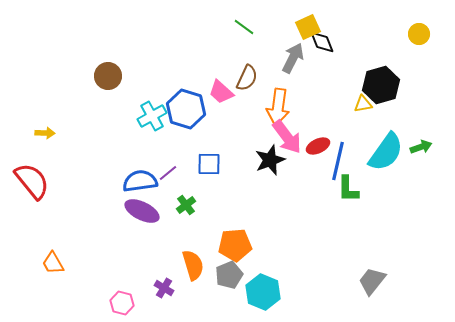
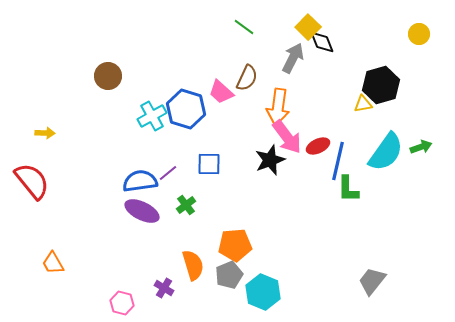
yellow square: rotated 20 degrees counterclockwise
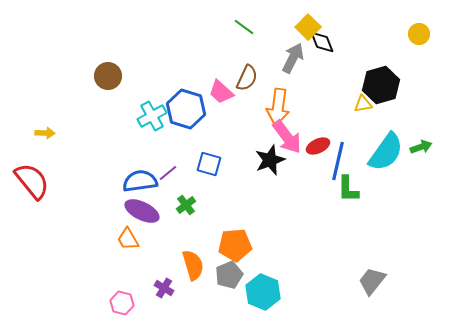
blue square: rotated 15 degrees clockwise
orange trapezoid: moved 75 px right, 24 px up
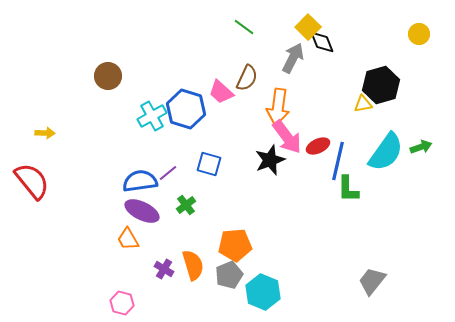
purple cross: moved 19 px up
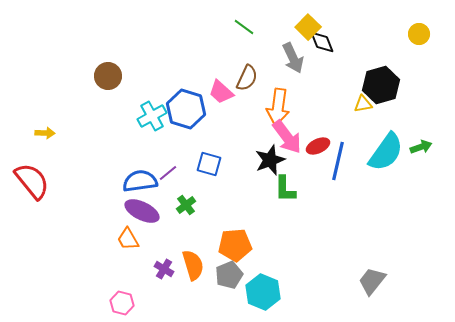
gray arrow: rotated 128 degrees clockwise
green L-shape: moved 63 px left
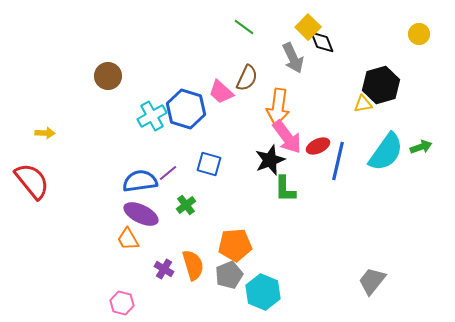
purple ellipse: moved 1 px left, 3 px down
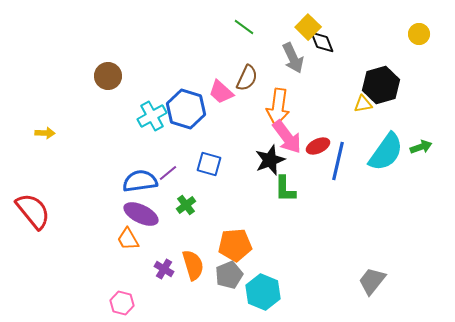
red semicircle: moved 1 px right, 30 px down
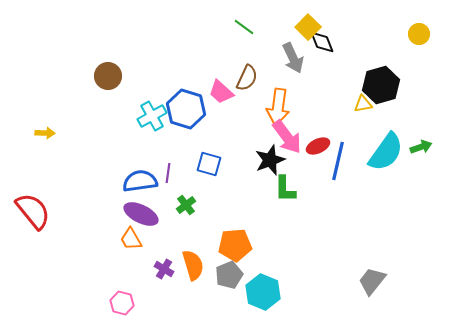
purple line: rotated 42 degrees counterclockwise
orange trapezoid: moved 3 px right
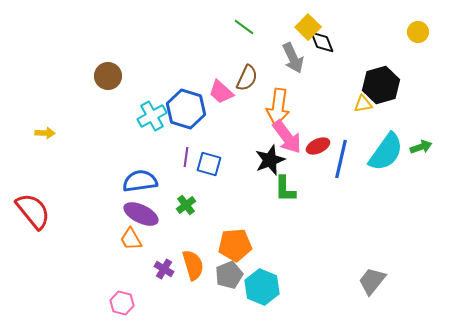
yellow circle: moved 1 px left, 2 px up
blue line: moved 3 px right, 2 px up
purple line: moved 18 px right, 16 px up
cyan hexagon: moved 1 px left, 5 px up
